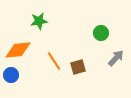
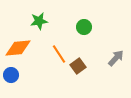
green circle: moved 17 px left, 6 px up
orange diamond: moved 2 px up
orange line: moved 5 px right, 7 px up
brown square: moved 1 px up; rotated 21 degrees counterclockwise
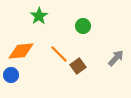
green star: moved 5 px up; rotated 24 degrees counterclockwise
green circle: moved 1 px left, 1 px up
orange diamond: moved 3 px right, 3 px down
orange line: rotated 12 degrees counterclockwise
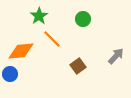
green circle: moved 7 px up
orange line: moved 7 px left, 15 px up
gray arrow: moved 2 px up
blue circle: moved 1 px left, 1 px up
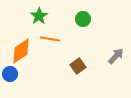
orange line: moved 2 px left; rotated 36 degrees counterclockwise
orange diamond: rotated 28 degrees counterclockwise
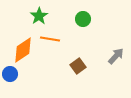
orange diamond: moved 2 px right, 1 px up
